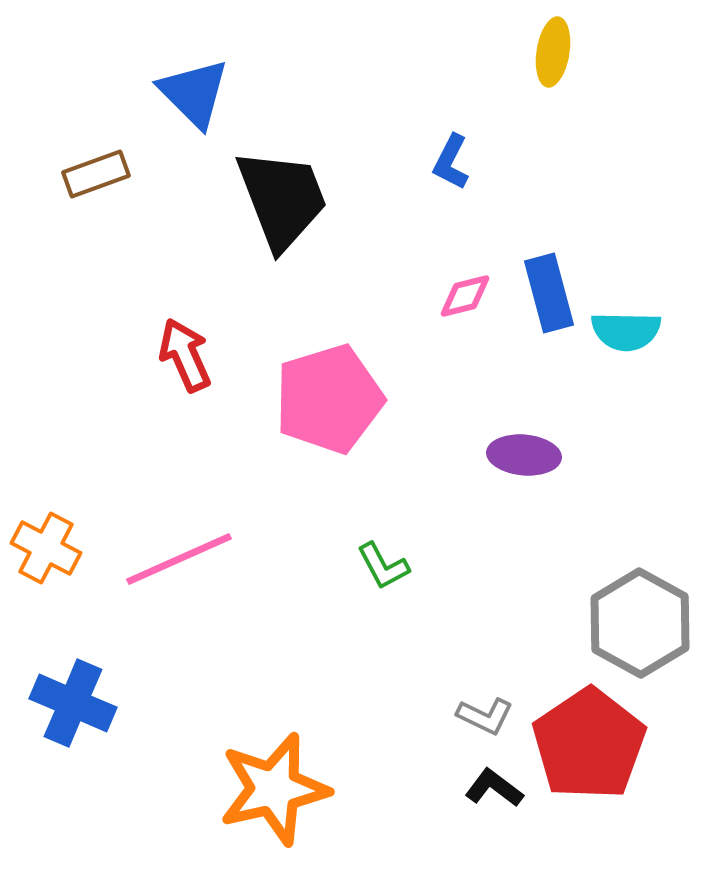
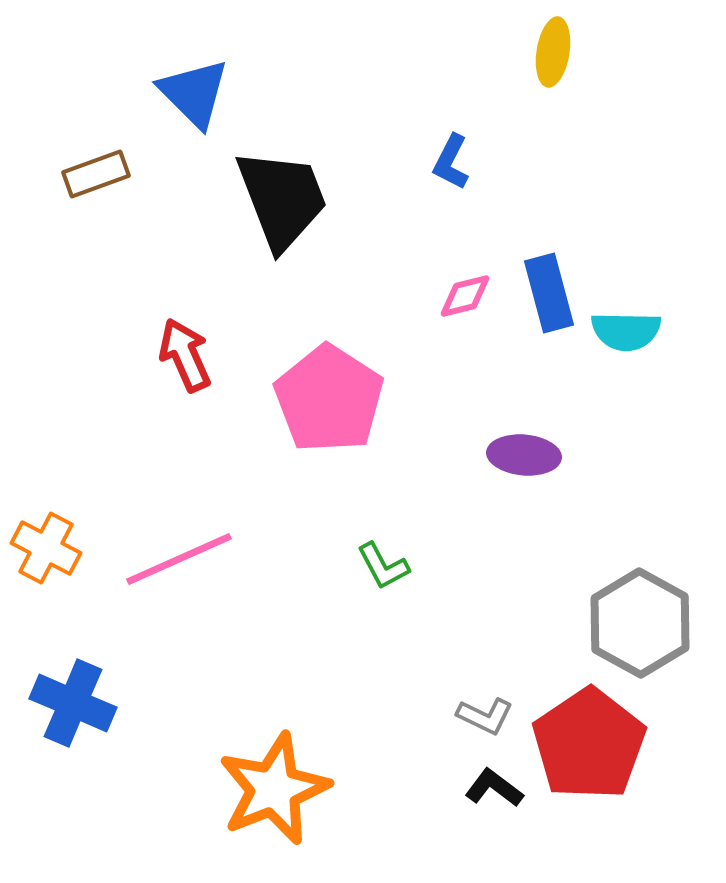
pink pentagon: rotated 22 degrees counterclockwise
orange star: rotated 9 degrees counterclockwise
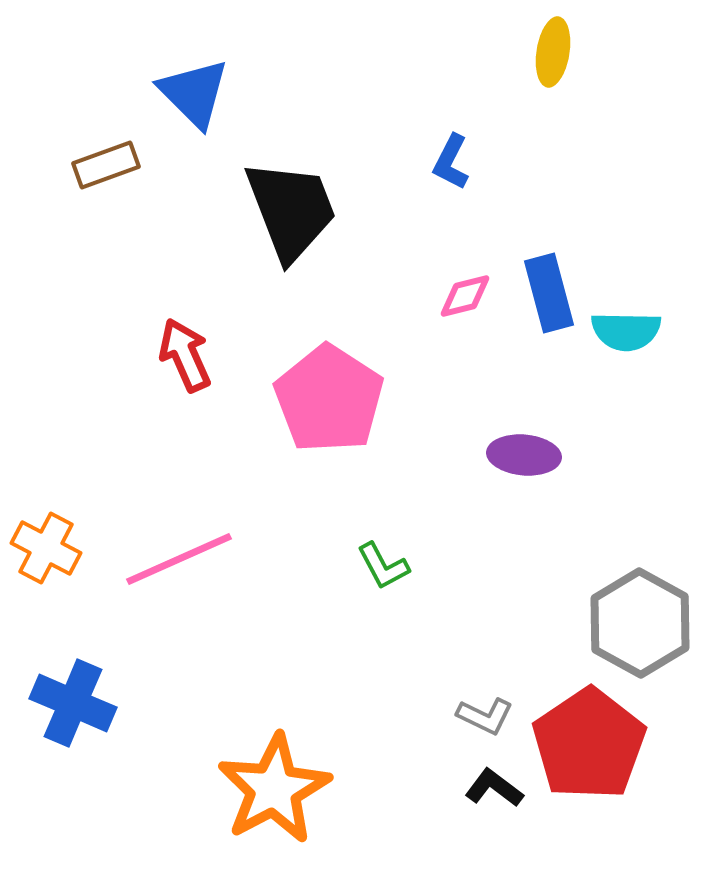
brown rectangle: moved 10 px right, 9 px up
black trapezoid: moved 9 px right, 11 px down
orange star: rotated 6 degrees counterclockwise
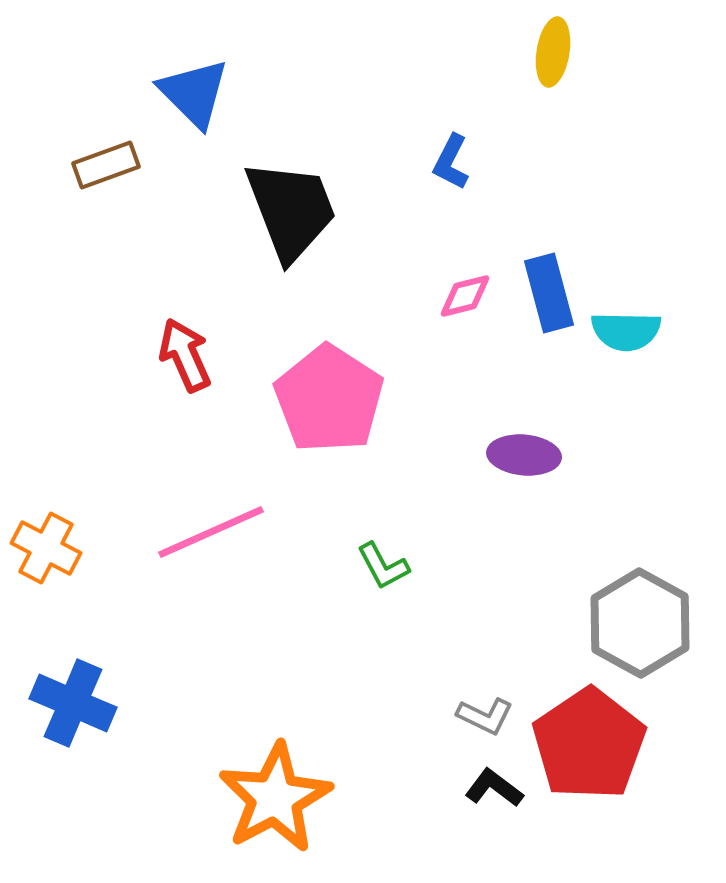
pink line: moved 32 px right, 27 px up
orange star: moved 1 px right, 9 px down
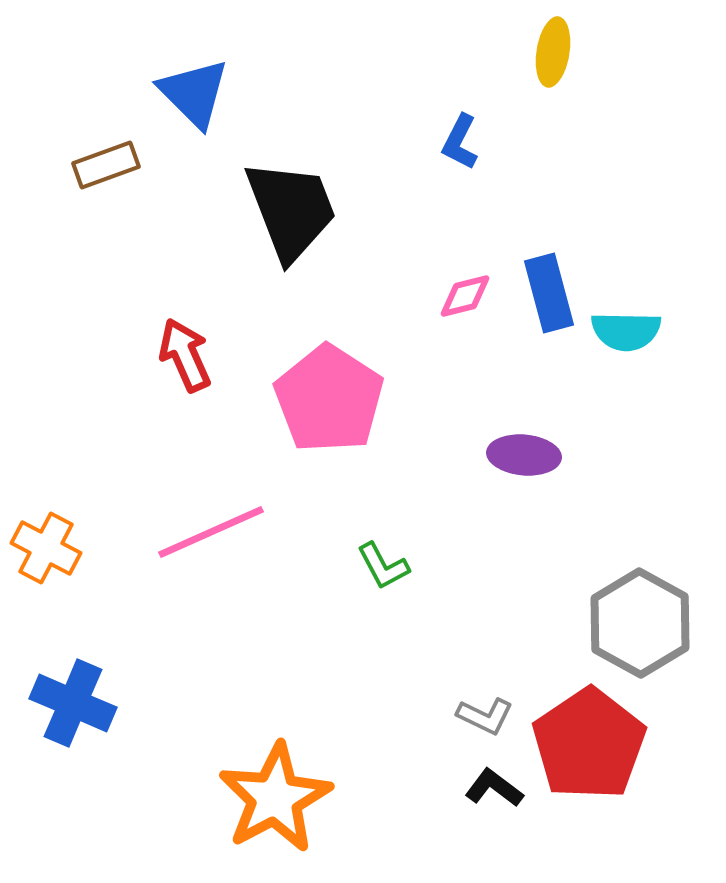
blue L-shape: moved 9 px right, 20 px up
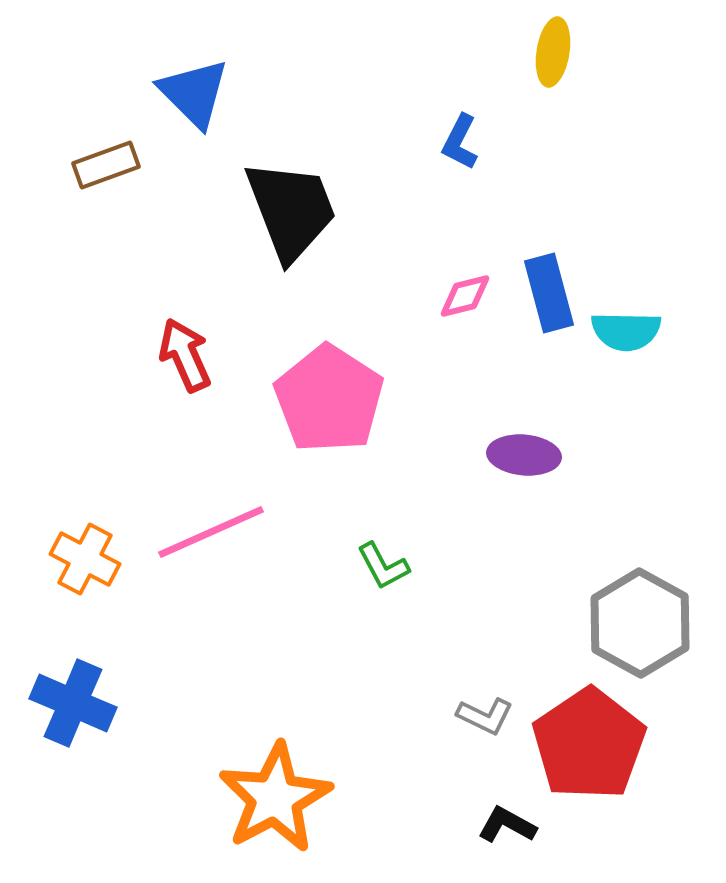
orange cross: moved 39 px right, 11 px down
black L-shape: moved 13 px right, 37 px down; rotated 8 degrees counterclockwise
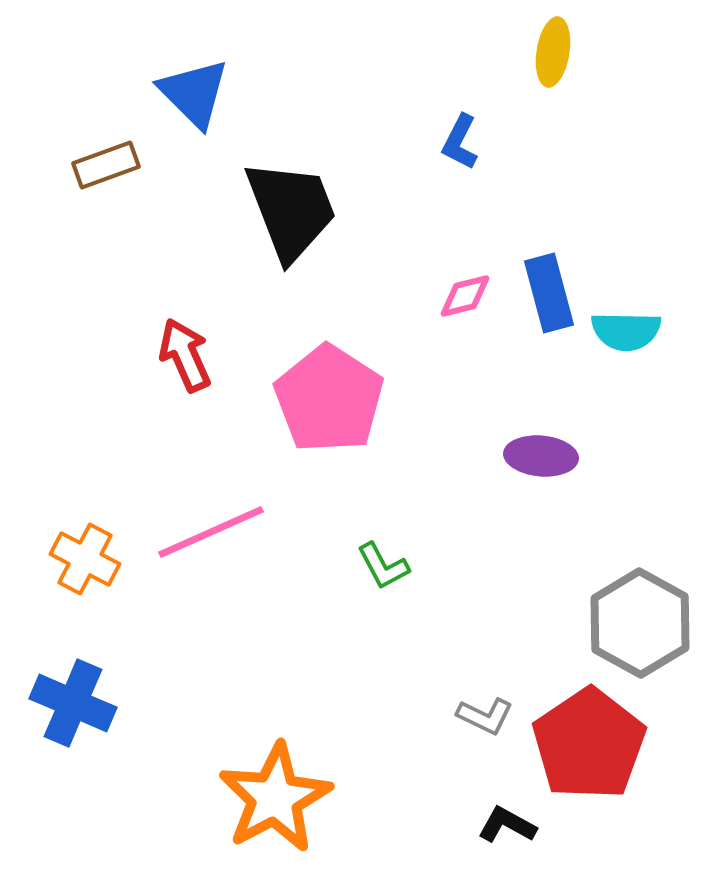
purple ellipse: moved 17 px right, 1 px down
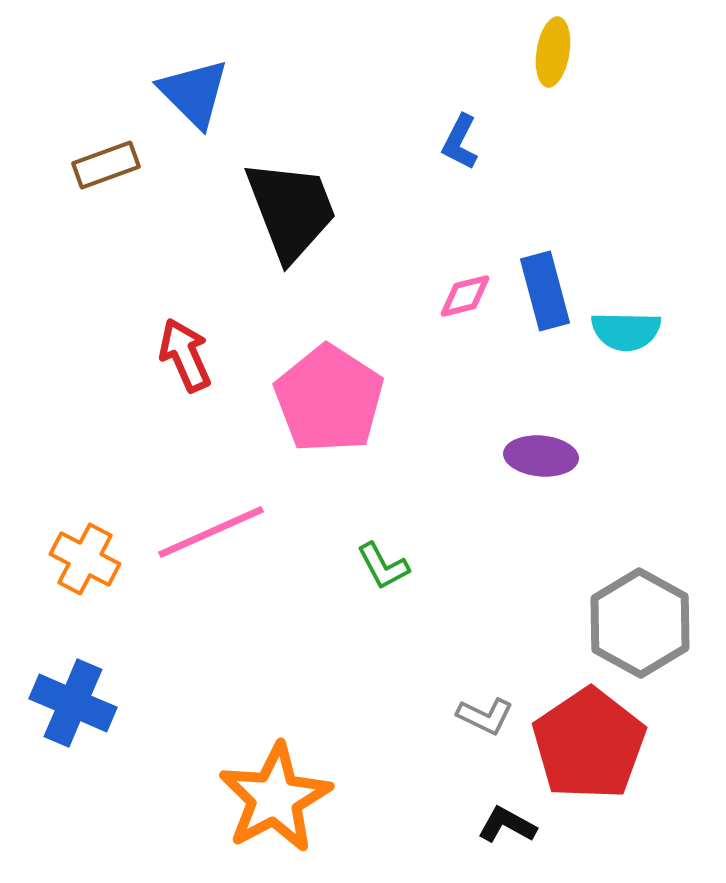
blue rectangle: moved 4 px left, 2 px up
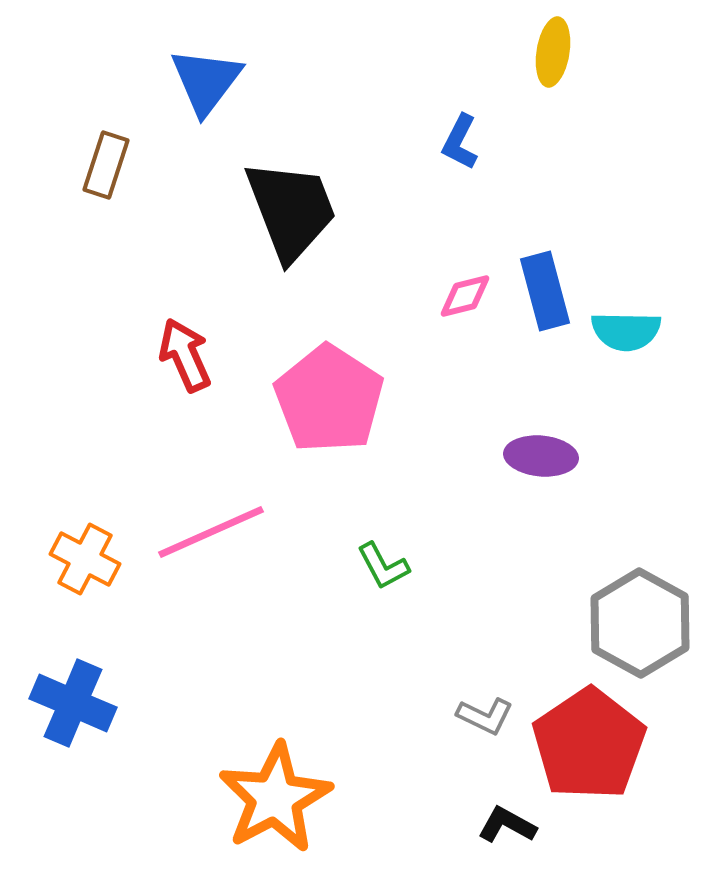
blue triangle: moved 12 px right, 12 px up; rotated 22 degrees clockwise
brown rectangle: rotated 52 degrees counterclockwise
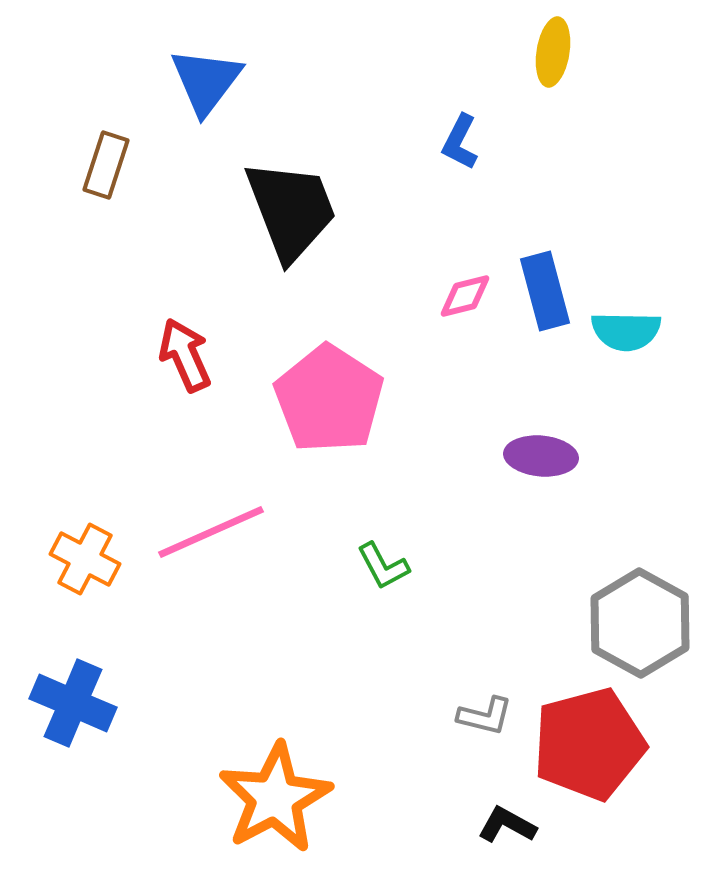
gray L-shape: rotated 12 degrees counterclockwise
red pentagon: rotated 19 degrees clockwise
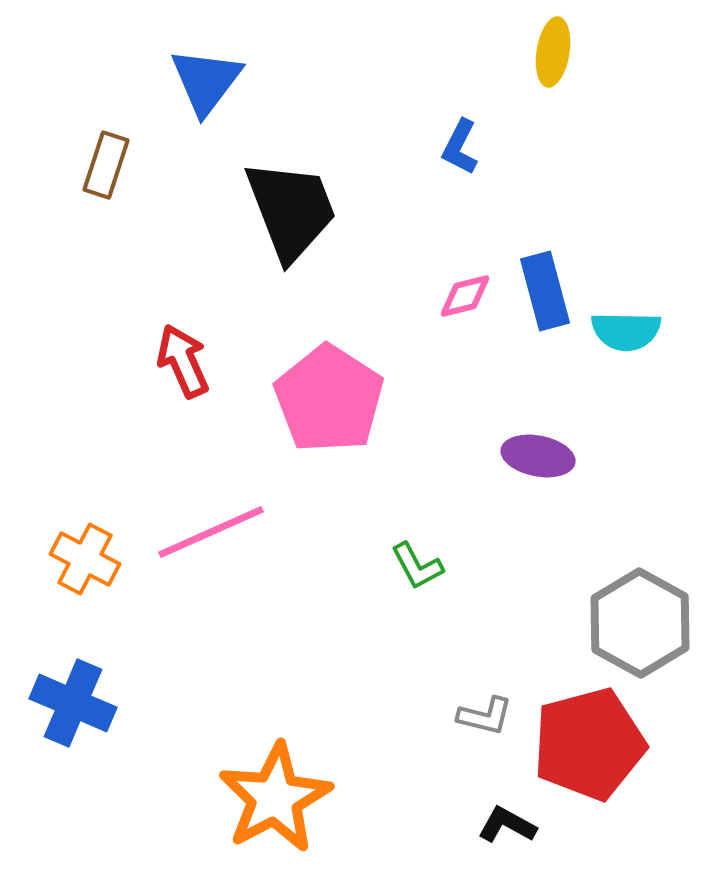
blue L-shape: moved 5 px down
red arrow: moved 2 px left, 6 px down
purple ellipse: moved 3 px left; rotated 6 degrees clockwise
green L-shape: moved 34 px right
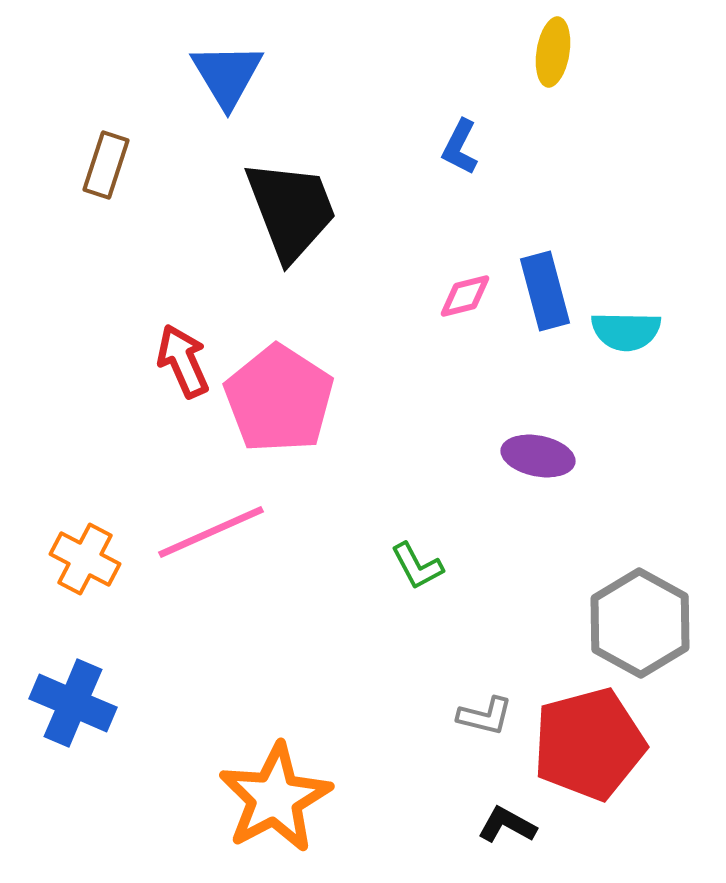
blue triangle: moved 21 px right, 6 px up; rotated 8 degrees counterclockwise
pink pentagon: moved 50 px left
